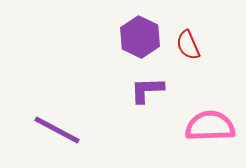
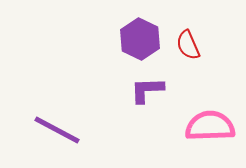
purple hexagon: moved 2 px down
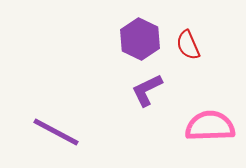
purple L-shape: rotated 24 degrees counterclockwise
purple line: moved 1 px left, 2 px down
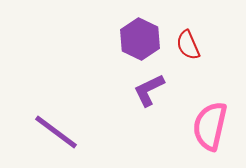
purple L-shape: moved 2 px right
pink semicircle: rotated 75 degrees counterclockwise
purple line: rotated 9 degrees clockwise
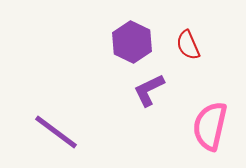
purple hexagon: moved 8 px left, 3 px down
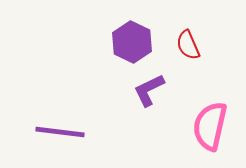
purple line: moved 4 px right; rotated 30 degrees counterclockwise
